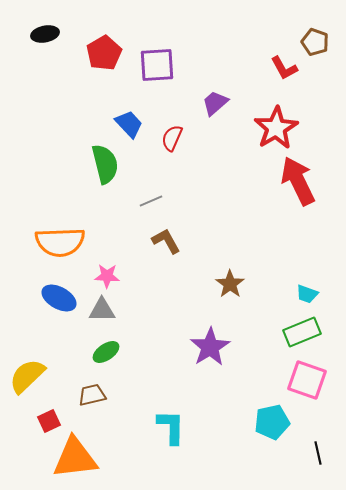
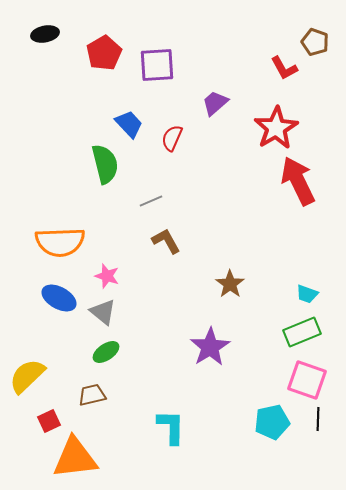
pink star: rotated 15 degrees clockwise
gray triangle: moved 1 px right, 2 px down; rotated 40 degrees clockwise
black line: moved 34 px up; rotated 15 degrees clockwise
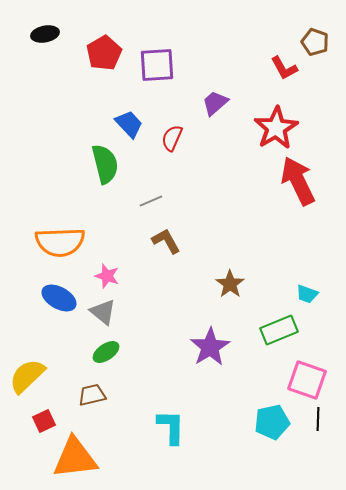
green rectangle: moved 23 px left, 2 px up
red square: moved 5 px left
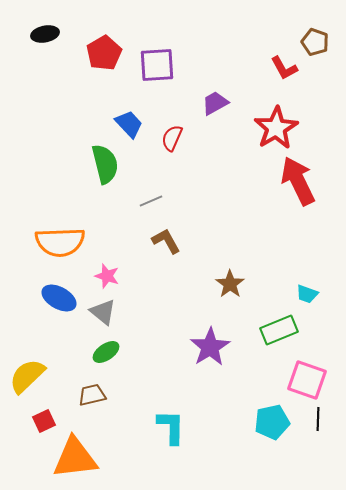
purple trapezoid: rotated 12 degrees clockwise
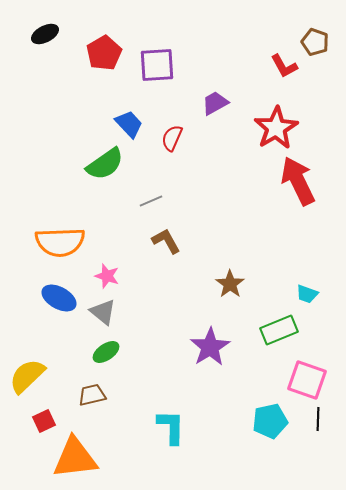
black ellipse: rotated 16 degrees counterclockwise
red L-shape: moved 2 px up
green semicircle: rotated 69 degrees clockwise
cyan pentagon: moved 2 px left, 1 px up
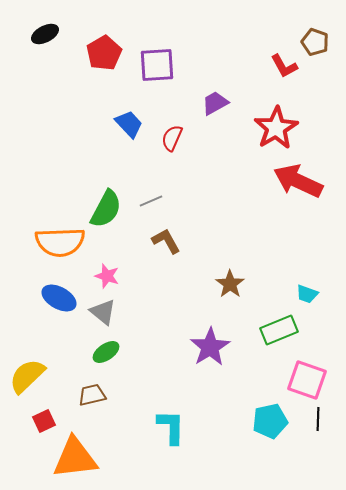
green semicircle: moved 1 px right, 45 px down; rotated 27 degrees counterclockwise
red arrow: rotated 39 degrees counterclockwise
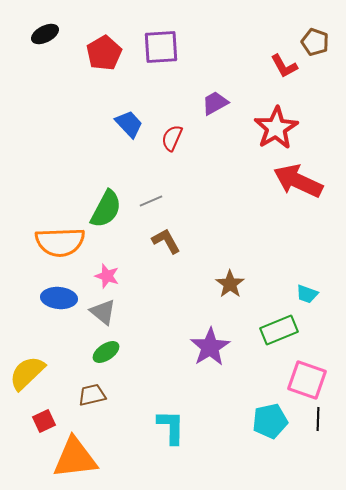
purple square: moved 4 px right, 18 px up
blue ellipse: rotated 24 degrees counterclockwise
yellow semicircle: moved 3 px up
